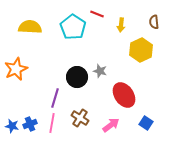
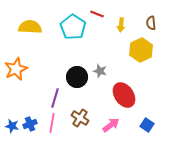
brown semicircle: moved 3 px left, 1 px down
blue square: moved 1 px right, 2 px down
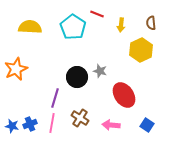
pink arrow: rotated 138 degrees counterclockwise
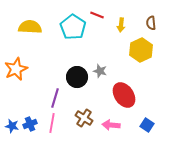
red line: moved 1 px down
brown cross: moved 4 px right
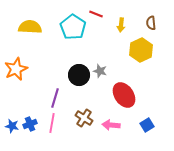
red line: moved 1 px left, 1 px up
black circle: moved 2 px right, 2 px up
blue square: rotated 24 degrees clockwise
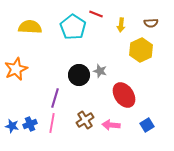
brown semicircle: rotated 88 degrees counterclockwise
brown cross: moved 1 px right, 2 px down; rotated 24 degrees clockwise
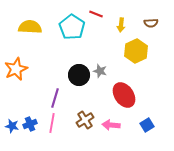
cyan pentagon: moved 1 px left
yellow hexagon: moved 5 px left, 1 px down
